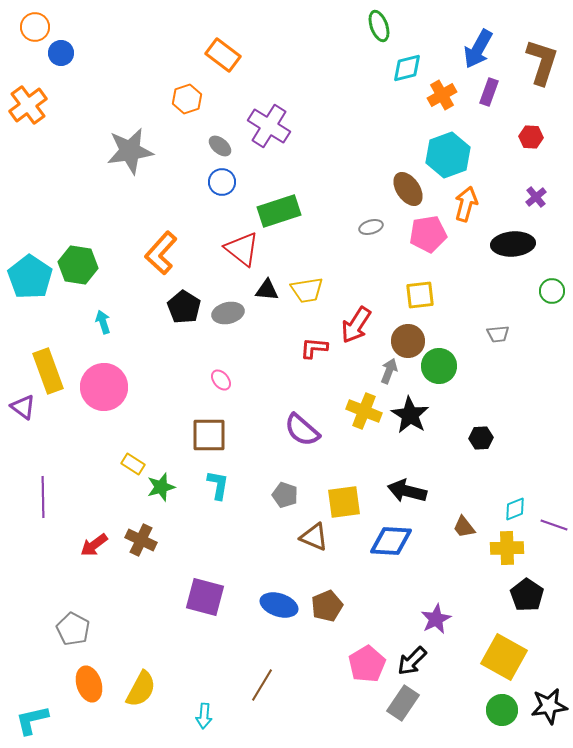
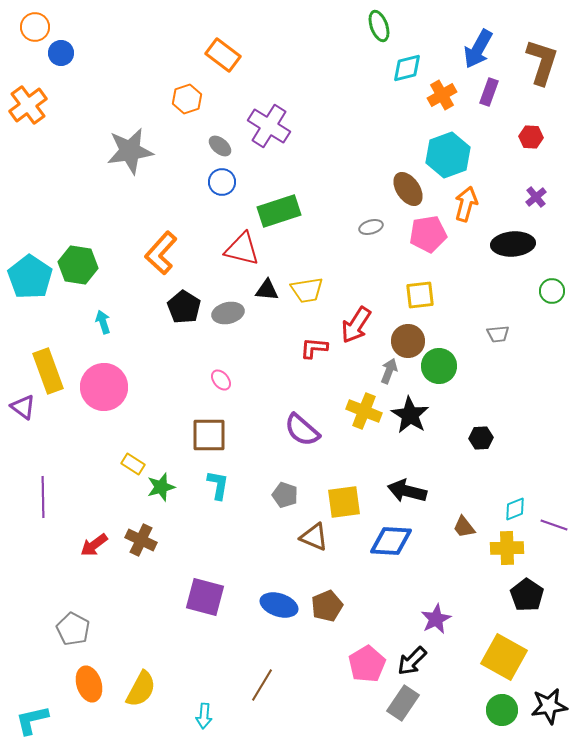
red triangle at (242, 249): rotated 24 degrees counterclockwise
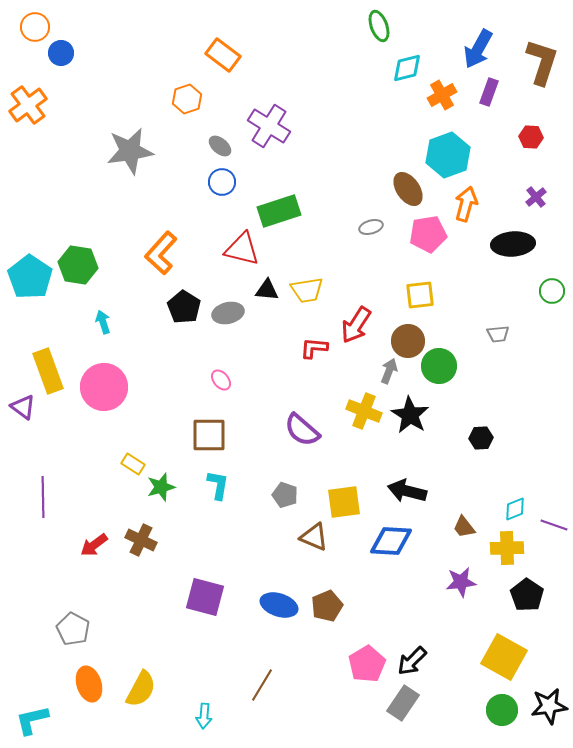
purple star at (436, 619): moved 25 px right, 37 px up; rotated 20 degrees clockwise
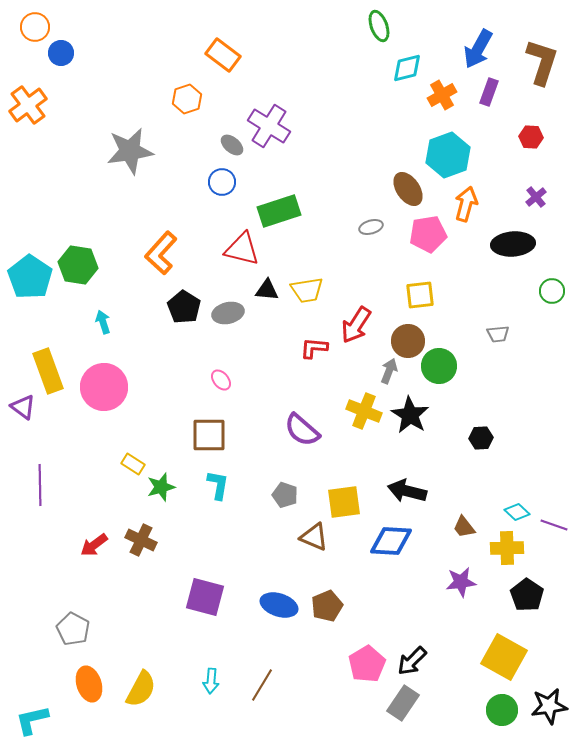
gray ellipse at (220, 146): moved 12 px right, 1 px up
purple line at (43, 497): moved 3 px left, 12 px up
cyan diamond at (515, 509): moved 2 px right, 3 px down; rotated 65 degrees clockwise
cyan arrow at (204, 716): moved 7 px right, 35 px up
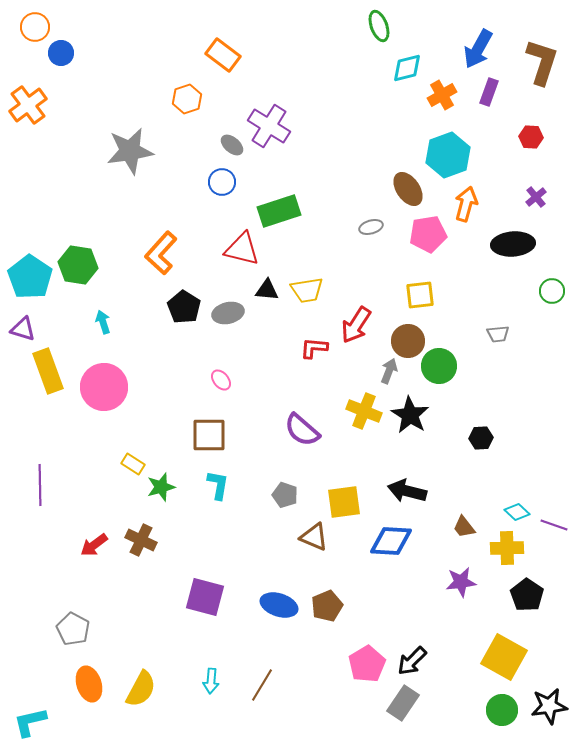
purple triangle at (23, 407): moved 78 px up; rotated 20 degrees counterclockwise
cyan L-shape at (32, 720): moved 2 px left, 2 px down
